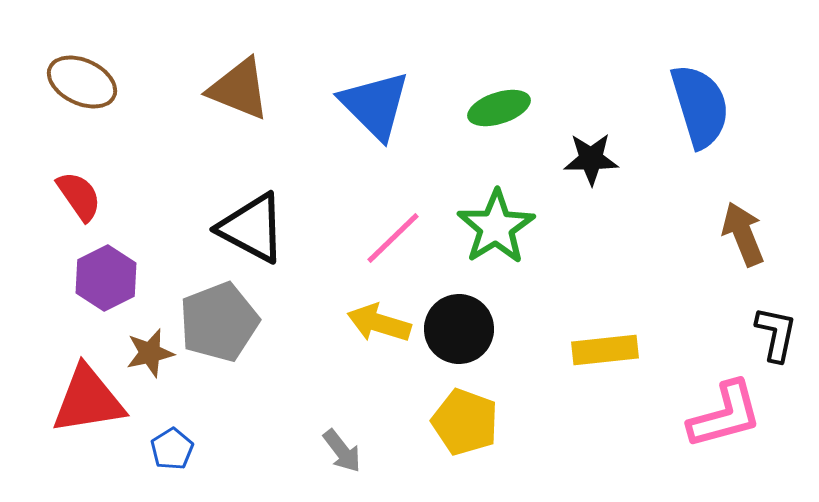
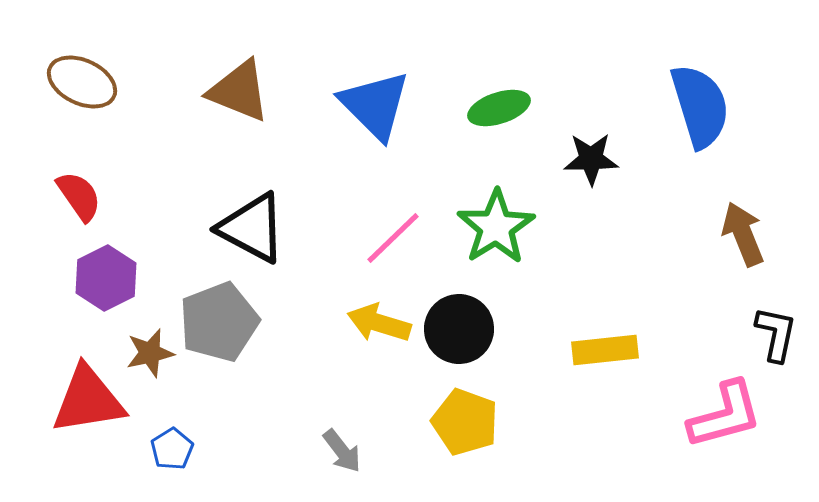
brown triangle: moved 2 px down
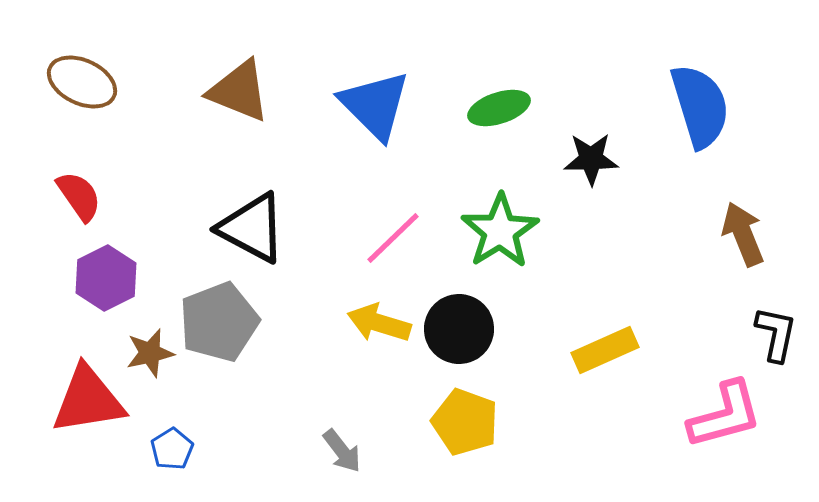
green star: moved 4 px right, 4 px down
yellow rectangle: rotated 18 degrees counterclockwise
